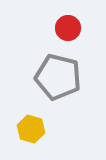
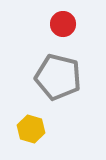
red circle: moved 5 px left, 4 px up
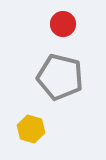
gray pentagon: moved 2 px right
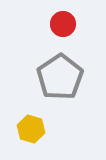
gray pentagon: rotated 24 degrees clockwise
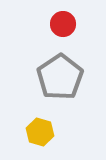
yellow hexagon: moved 9 px right, 3 px down
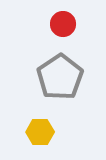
yellow hexagon: rotated 16 degrees counterclockwise
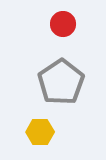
gray pentagon: moved 1 px right, 5 px down
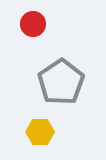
red circle: moved 30 px left
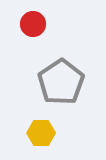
yellow hexagon: moved 1 px right, 1 px down
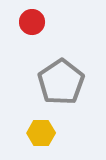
red circle: moved 1 px left, 2 px up
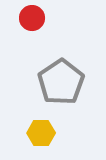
red circle: moved 4 px up
